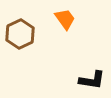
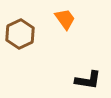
black L-shape: moved 4 px left
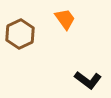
black L-shape: rotated 28 degrees clockwise
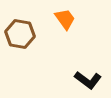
brown hexagon: rotated 24 degrees counterclockwise
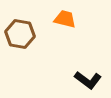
orange trapezoid: rotated 40 degrees counterclockwise
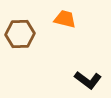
brown hexagon: rotated 12 degrees counterclockwise
